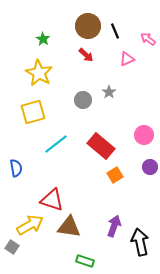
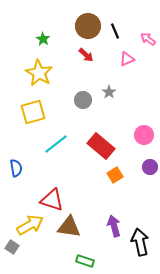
purple arrow: rotated 35 degrees counterclockwise
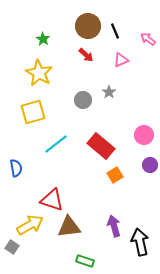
pink triangle: moved 6 px left, 1 px down
purple circle: moved 2 px up
brown triangle: rotated 15 degrees counterclockwise
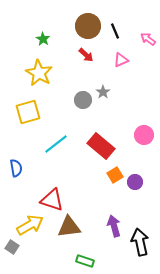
gray star: moved 6 px left
yellow square: moved 5 px left
purple circle: moved 15 px left, 17 px down
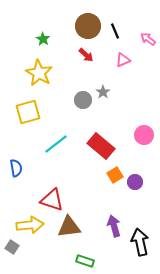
pink triangle: moved 2 px right
yellow arrow: rotated 24 degrees clockwise
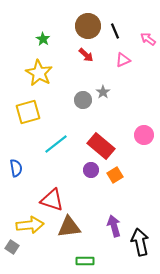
purple circle: moved 44 px left, 12 px up
green rectangle: rotated 18 degrees counterclockwise
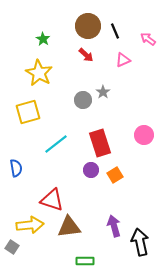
red rectangle: moved 1 px left, 3 px up; rotated 32 degrees clockwise
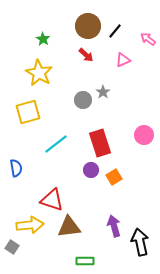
black line: rotated 63 degrees clockwise
orange square: moved 1 px left, 2 px down
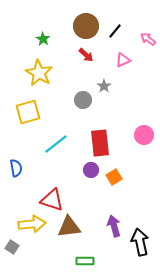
brown circle: moved 2 px left
gray star: moved 1 px right, 6 px up
red rectangle: rotated 12 degrees clockwise
yellow arrow: moved 2 px right, 1 px up
